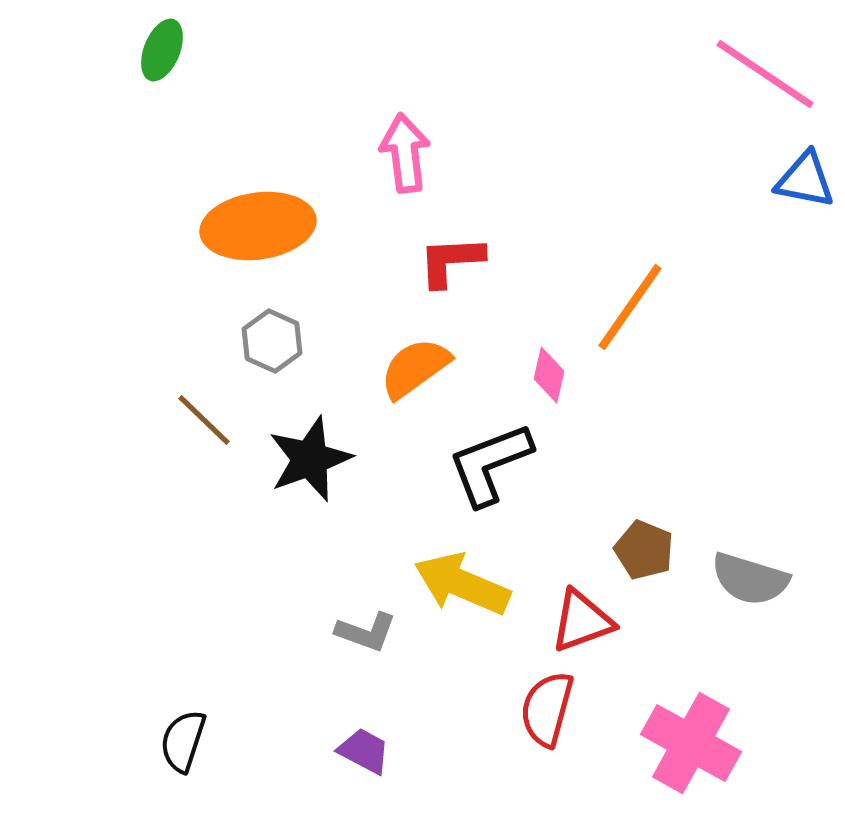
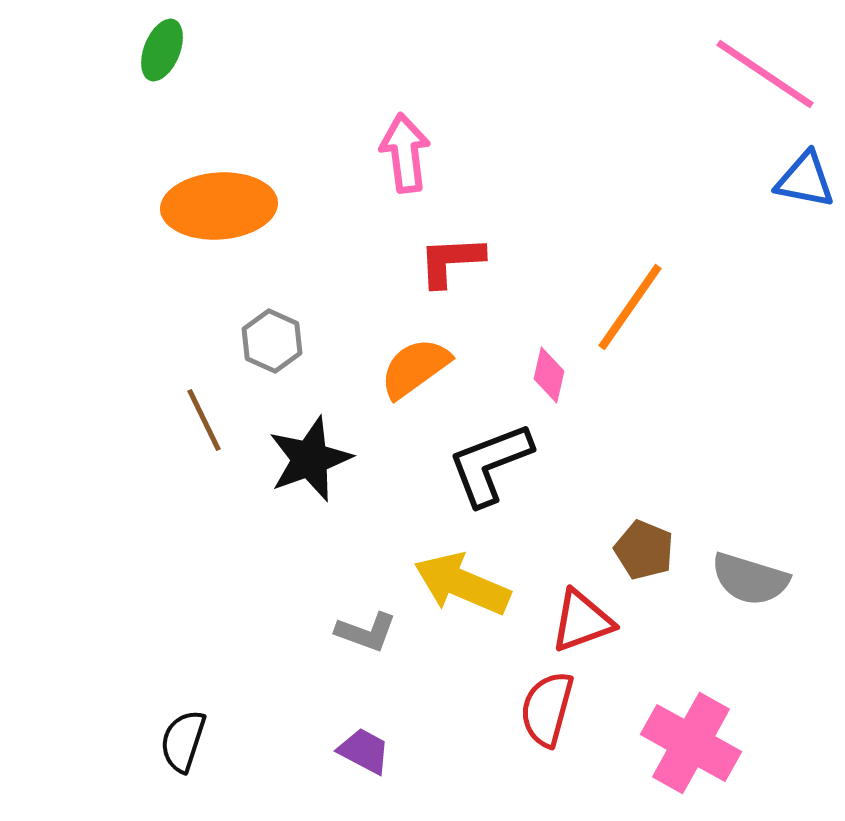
orange ellipse: moved 39 px left, 20 px up; rotated 4 degrees clockwise
brown line: rotated 20 degrees clockwise
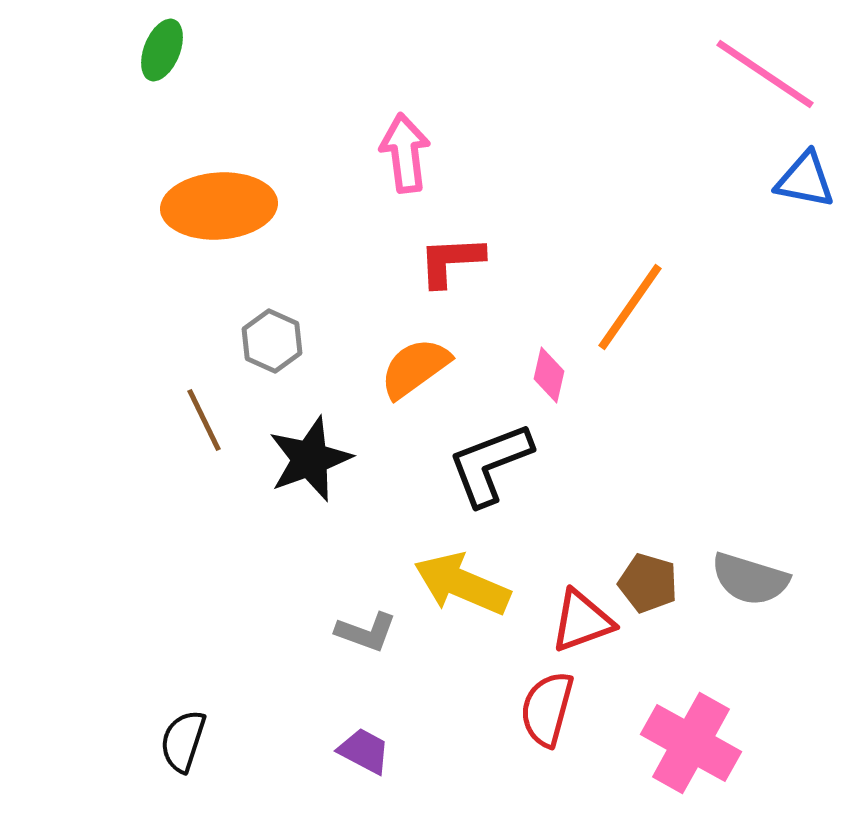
brown pentagon: moved 4 px right, 33 px down; rotated 6 degrees counterclockwise
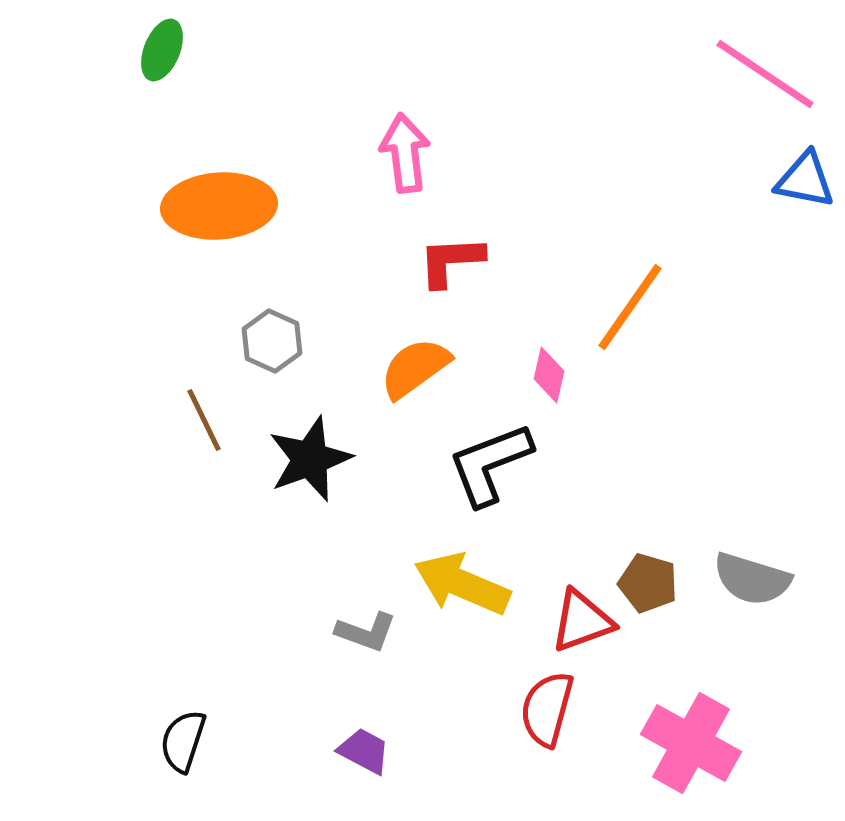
gray semicircle: moved 2 px right
